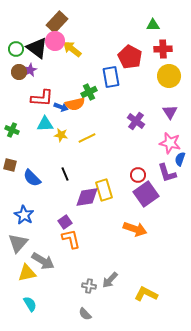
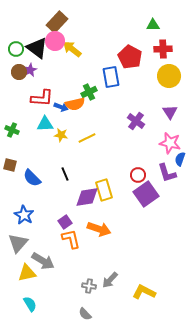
orange arrow at (135, 229): moved 36 px left
yellow L-shape at (146, 294): moved 2 px left, 2 px up
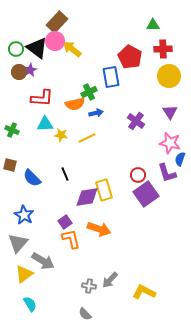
blue arrow at (61, 107): moved 35 px right, 6 px down; rotated 32 degrees counterclockwise
yellow triangle at (27, 273): moved 3 px left, 1 px down; rotated 24 degrees counterclockwise
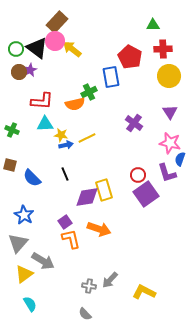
red L-shape at (42, 98): moved 3 px down
blue arrow at (96, 113): moved 30 px left, 32 px down
purple cross at (136, 121): moved 2 px left, 2 px down
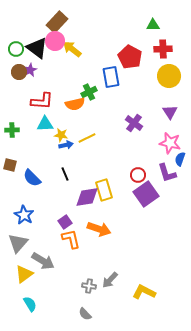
green cross at (12, 130): rotated 24 degrees counterclockwise
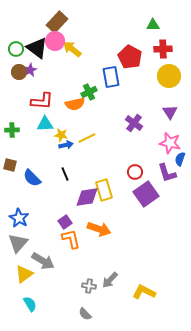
red circle at (138, 175): moved 3 px left, 3 px up
blue star at (24, 215): moved 5 px left, 3 px down
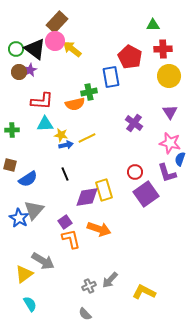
black triangle at (37, 48): moved 2 px left, 1 px down
green cross at (89, 92): rotated 14 degrees clockwise
blue semicircle at (32, 178): moved 4 px left, 1 px down; rotated 78 degrees counterclockwise
gray triangle at (18, 243): moved 16 px right, 33 px up
gray cross at (89, 286): rotated 32 degrees counterclockwise
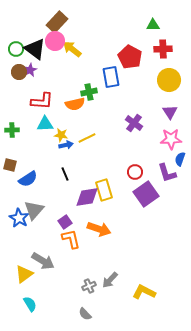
yellow circle at (169, 76): moved 4 px down
pink star at (170, 143): moved 1 px right, 4 px up; rotated 15 degrees counterclockwise
